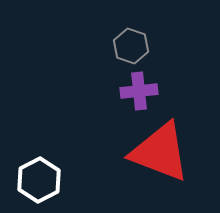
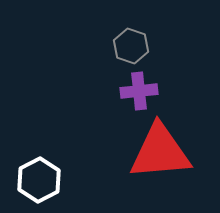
red triangle: rotated 26 degrees counterclockwise
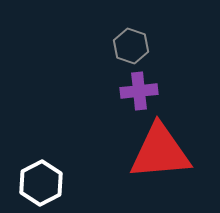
white hexagon: moved 2 px right, 3 px down
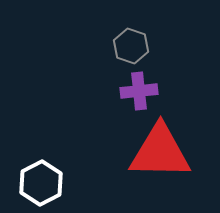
red triangle: rotated 6 degrees clockwise
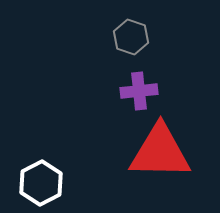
gray hexagon: moved 9 px up
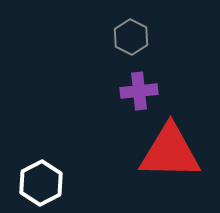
gray hexagon: rotated 8 degrees clockwise
red triangle: moved 10 px right
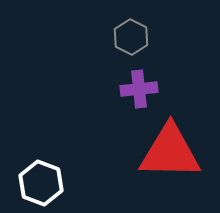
purple cross: moved 2 px up
white hexagon: rotated 12 degrees counterclockwise
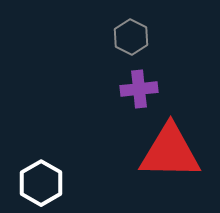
white hexagon: rotated 9 degrees clockwise
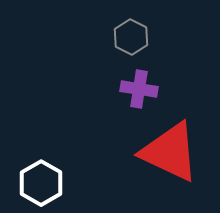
purple cross: rotated 15 degrees clockwise
red triangle: rotated 24 degrees clockwise
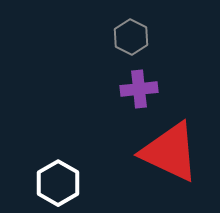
purple cross: rotated 15 degrees counterclockwise
white hexagon: moved 17 px right
